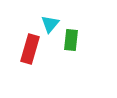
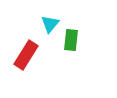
red rectangle: moved 4 px left, 6 px down; rotated 16 degrees clockwise
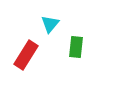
green rectangle: moved 5 px right, 7 px down
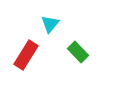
green rectangle: moved 2 px right, 5 px down; rotated 50 degrees counterclockwise
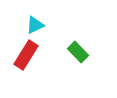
cyan triangle: moved 15 px left, 1 px down; rotated 24 degrees clockwise
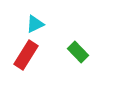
cyan triangle: moved 1 px up
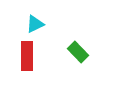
red rectangle: moved 1 px right, 1 px down; rotated 32 degrees counterclockwise
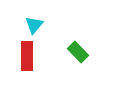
cyan triangle: moved 1 px left, 1 px down; rotated 24 degrees counterclockwise
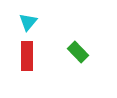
cyan triangle: moved 6 px left, 3 px up
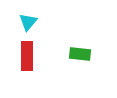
green rectangle: moved 2 px right, 2 px down; rotated 40 degrees counterclockwise
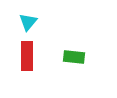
green rectangle: moved 6 px left, 3 px down
